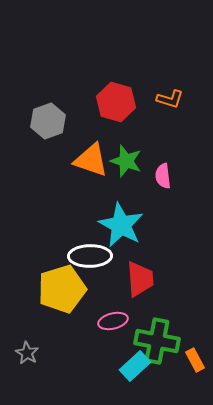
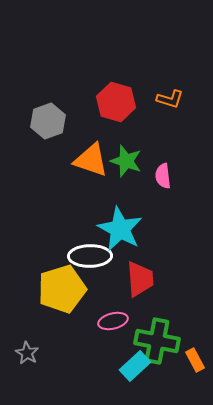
cyan star: moved 1 px left, 4 px down
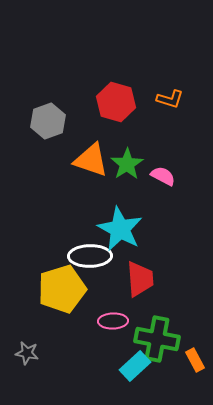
green star: moved 1 px right, 3 px down; rotated 20 degrees clockwise
pink semicircle: rotated 125 degrees clockwise
pink ellipse: rotated 12 degrees clockwise
green cross: moved 2 px up
gray star: rotated 20 degrees counterclockwise
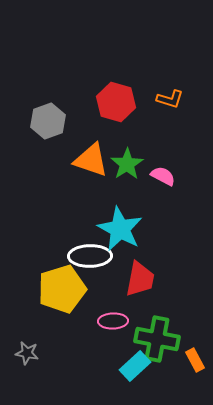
red trapezoid: rotated 15 degrees clockwise
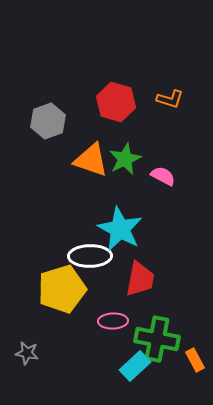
green star: moved 2 px left, 5 px up; rotated 8 degrees clockwise
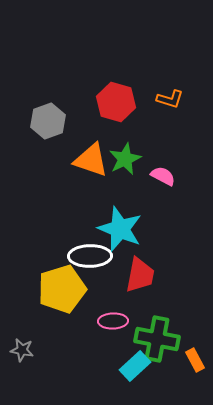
cyan star: rotated 6 degrees counterclockwise
red trapezoid: moved 4 px up
gray star: moved 5 px left, 3 px up
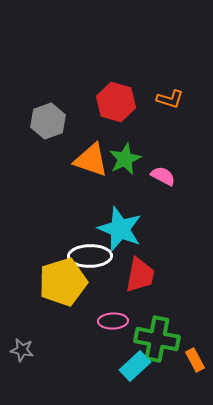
yellow pentagon: moved 1 px right, 7 px up
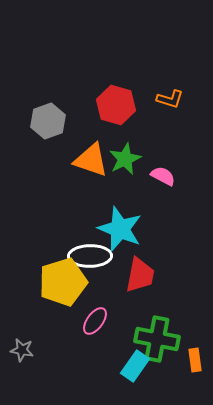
red hexagon: moved 3 px down
pink ellipse: moved 18 px left; rotated 52 degrees counterclockwise
orange rectangle: rotated 20 degrees clockwise
cyan rectangle: rotated 12 degrees counterclockwise
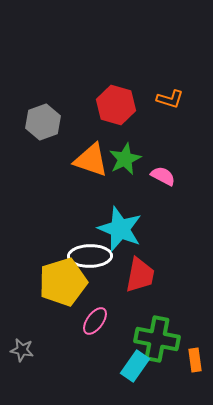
gray hexagon: moved 5 px left, 1 px down
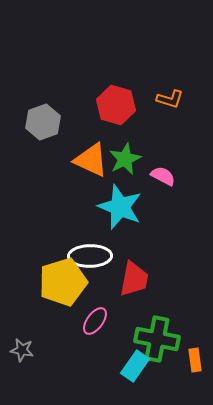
orange triangle: rotated 6 degrees clockwise
cyan star: moved 22 px up
red trapezoid: moved 6 px left, 4 px down
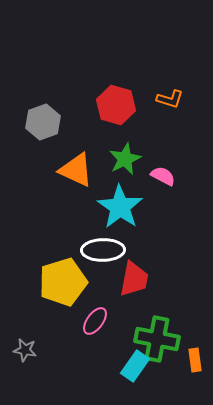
orange triangle: moved 15 px left, 10 px down
cyan star: rotated 12 degrees clockwise
white ellipse: moved 13 px right, 6 px up
gray star: moved 3 px right
